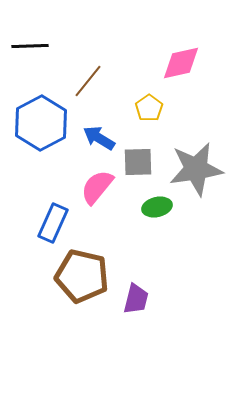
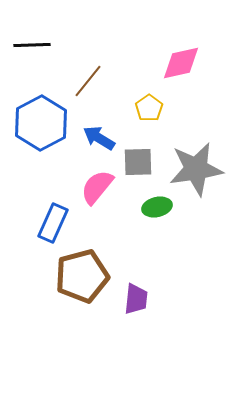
black line: moved 2 px right, 1 px up
brown pentagon: rotated 28 degrees counterclockwise
purple trapezoid: rotated 8 degrees counterclockwise
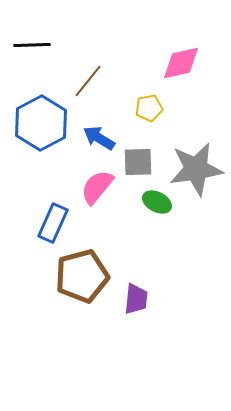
yellow pentagon: rotated 24 degrees clockwise
green ellipse: moved 5 px up; rotated 40 degrees clockwise
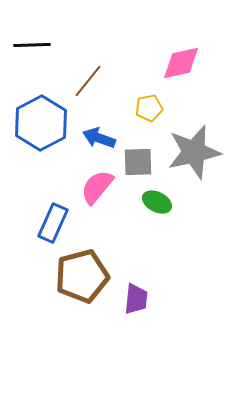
blue arrow: rotated 12 degrees counterclockwise
gray star: moved 2 px left, 17 px up; rotated 4 degrees counterclockwise
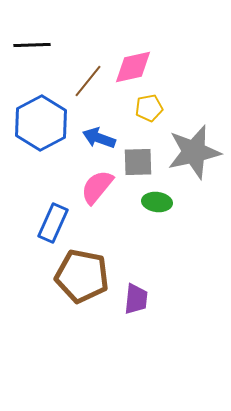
pink diamond: moved 48 px left, 4 px down
green ellipse: rotated 20 degrees counterclockwise
brown pentagon: rotated 26 degrees clockwise
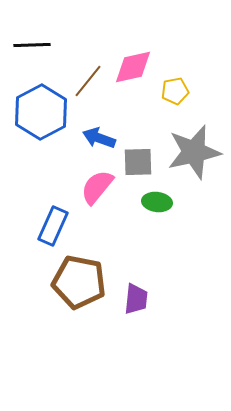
yellow pentagon: moved 26 px right, 17 px up
blue hexagon: moved 11 px up
blue rectangle: moved 3 px down
brown pentagon: moved 3 px left, 6 px down
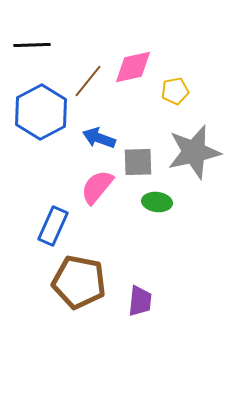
purple trapezoid: moved 4 px right, 2 px down
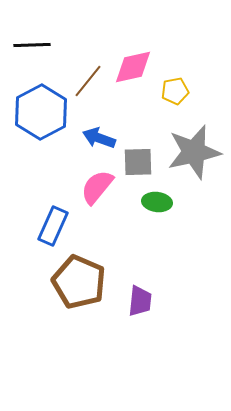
brown pentagon: rotated 12 degrees clockwise
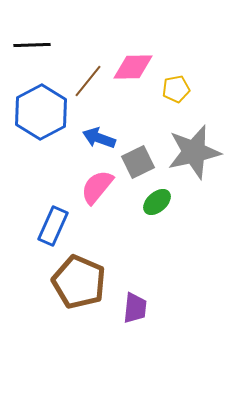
pink diamond: rotated 12 degrees clockwise
yellow pentagon: moved 1 px right, 2 px up
gray square: rotated 24 degrees counterclockwise
green ellipse: rotated 48 degrees counterclockwise
purple trapezoid: moved 5 px left, 7 px down
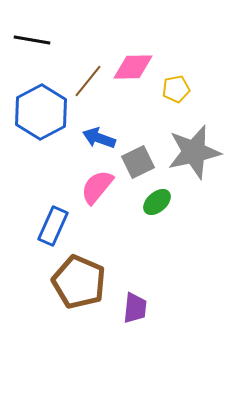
black line: moved 5 px up; rotated 12 degrees clockwise
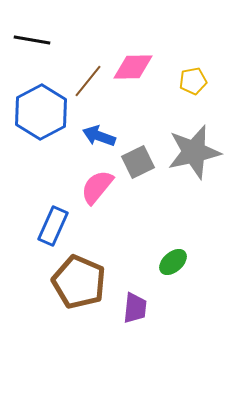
yellow pentagon: moved 17 px right, 8 px up
blue arrow: moved 2 px up
green ellipse: moved 16 px right, 60 px down
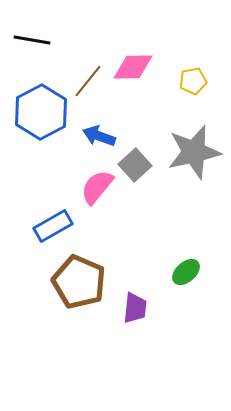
gray square: moved 3 px left, 3 px down; rotated 16 degrees counterclockwise
blue rectangle: rotated 36 degrees clockwise
green ellipse: moved 13 px right, 10 px down
